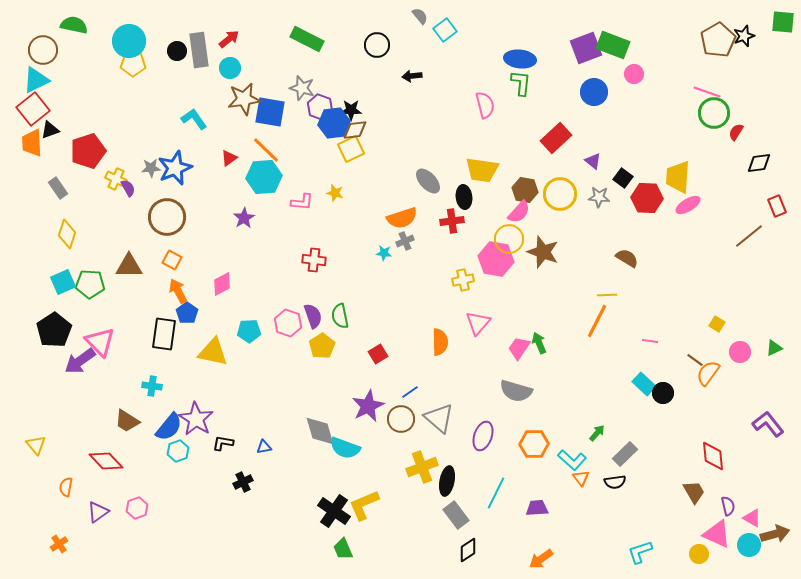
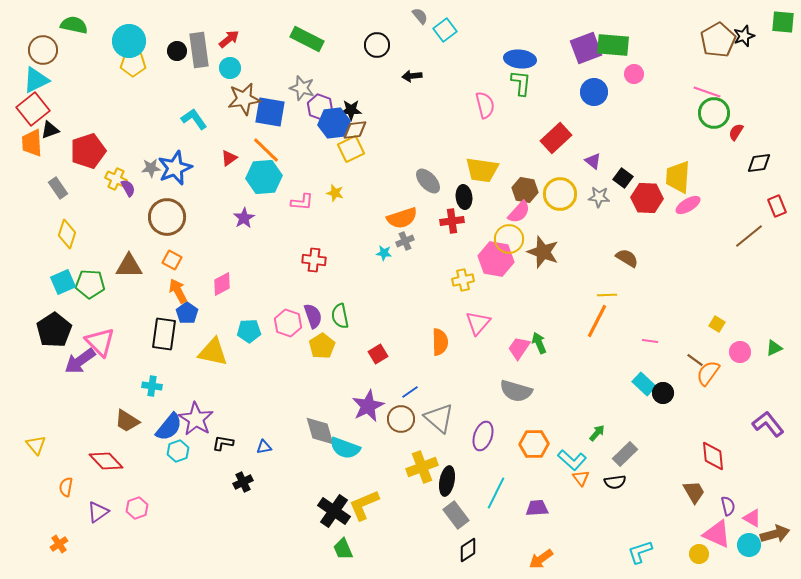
green rectangle at (613, 45): rotated 16 degrees counterclockwise
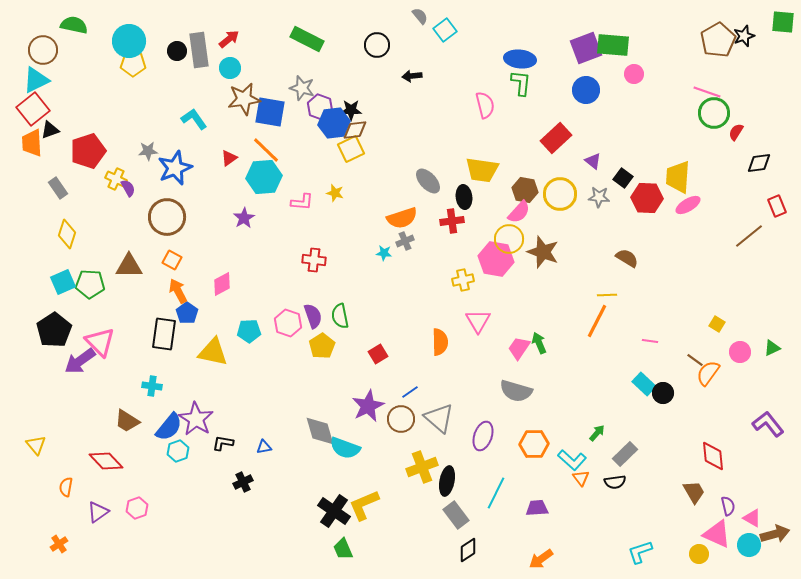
blue circle at (594, 92): moved 8 px left, 2 px up
gray star at (151, 168): moved 3 px left, 17 px up
pink triangle at (478, 323): moved 2 px up; rotated 12 degrees counterclockwise
green triangle at (774, 348): moved 2 px left
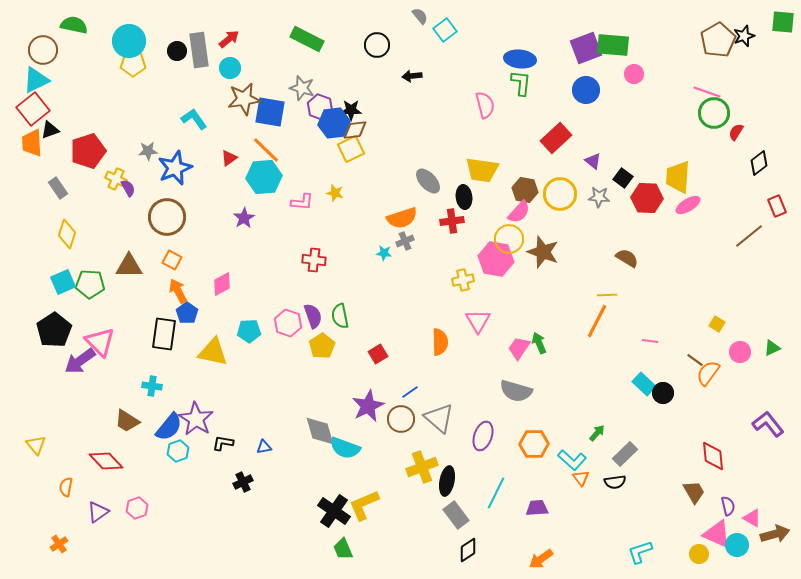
black diamond at (759, 163): rotated 30 degrees counterclockwise
cyan circle at (749, 545): moved 12 px left
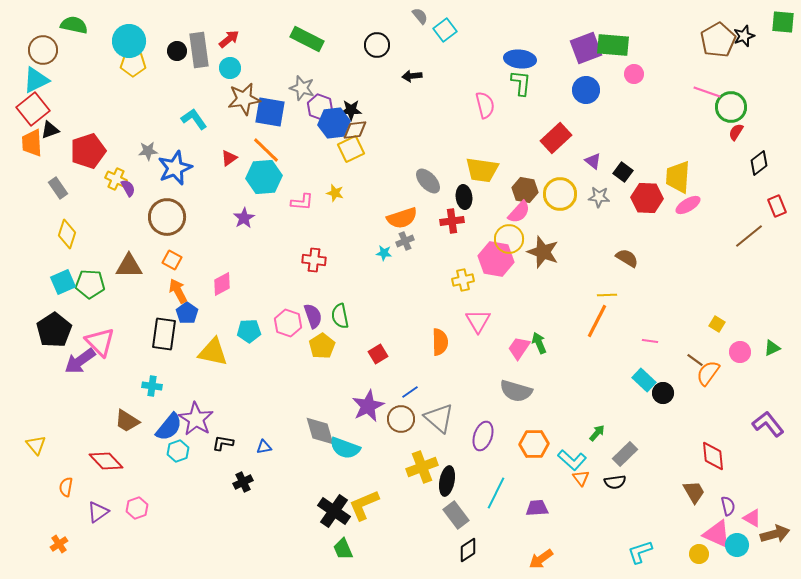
green circle at (714, 113): moved 17 px right, 6 px up
black square at (623, 178): moved 6 px up
cyan rectangle at (644, 384): moved 4 px up
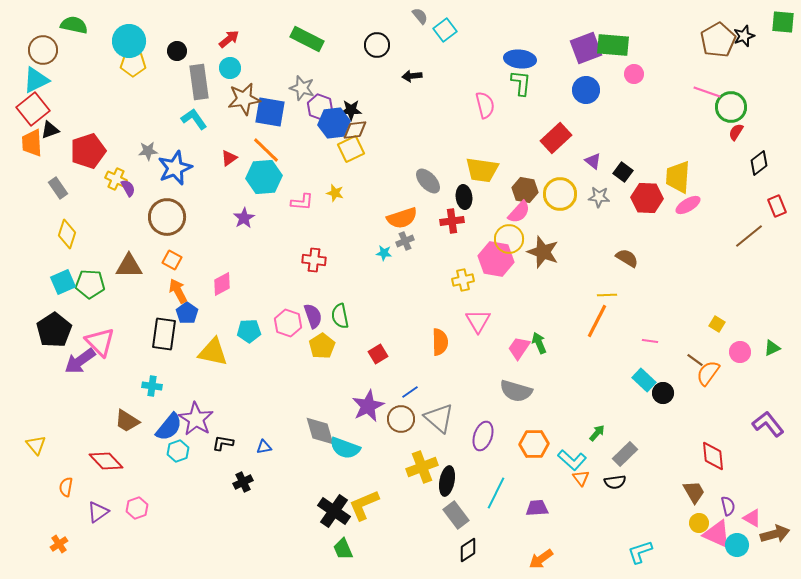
gray rectangle at (199, 50): moved 32 px down
yellow circle at (699, 554): moved 31 px up
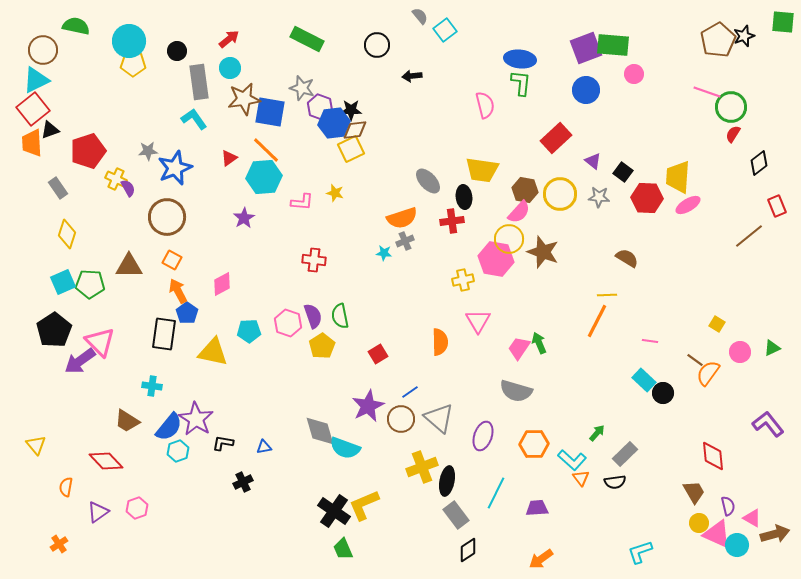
green semicircle at (74, 25): moved 2 px right, 1 px down
red semicircle at (736, 132): moved 3 px left, 2 px down
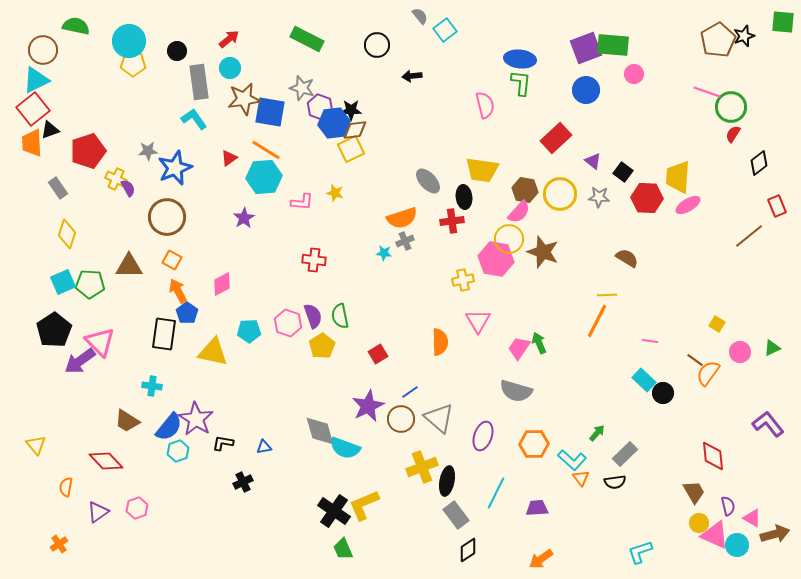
orange line at (266, 150): rotated 12 degrees counterclockwise
pink triangle at (717, 534): moved 2 px left, 1 px down
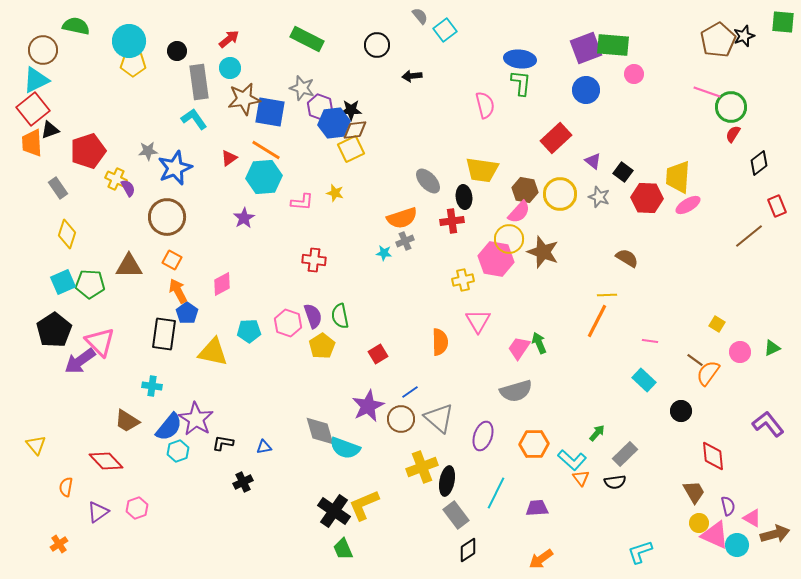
gray star at (599, 197): rotated 15 degrees clockwise
gray semicircle at (516, 391): rotated 32 degrees counterclockwise
black circle at (663, 393): moved 18 px right, 18 px down
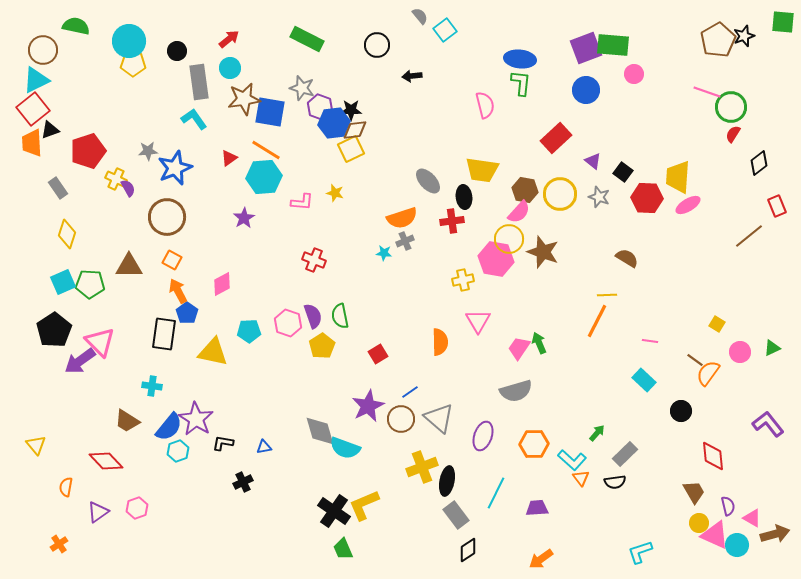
red cross at (314, 260): rotated 15 degrees clockwise
